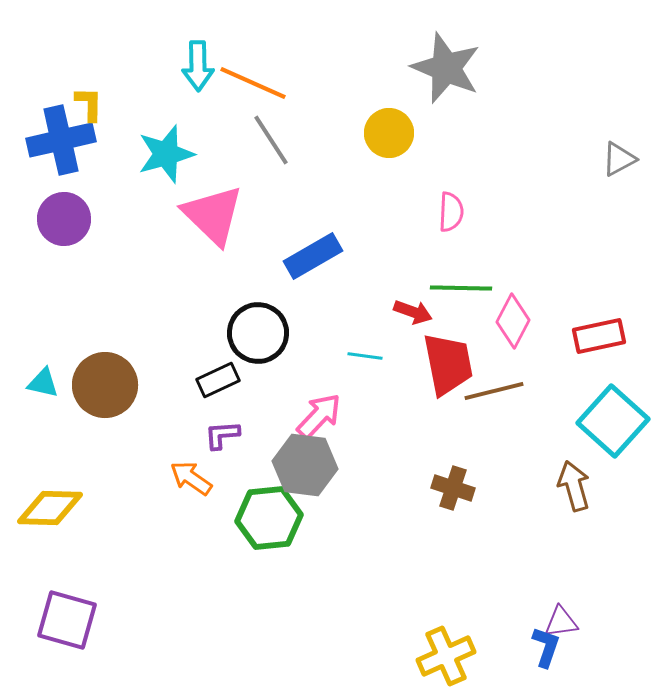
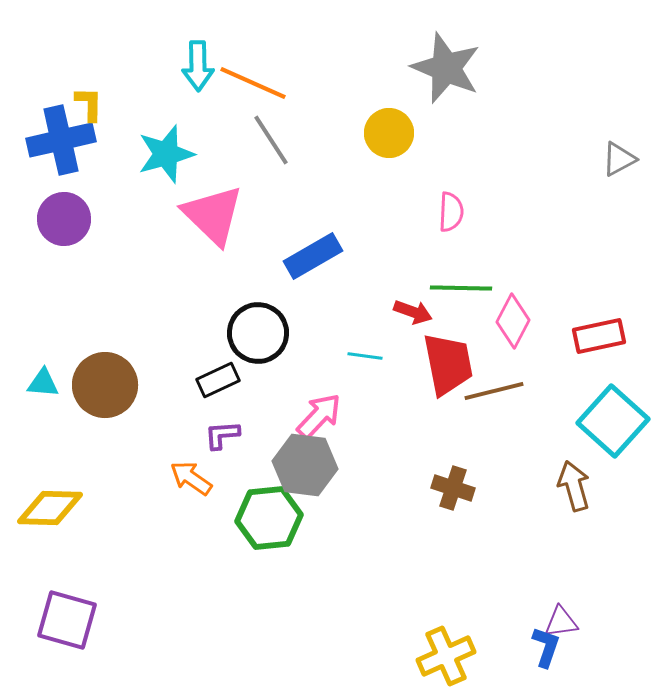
cyan triangle: rotated 8 degrees counterclockwise
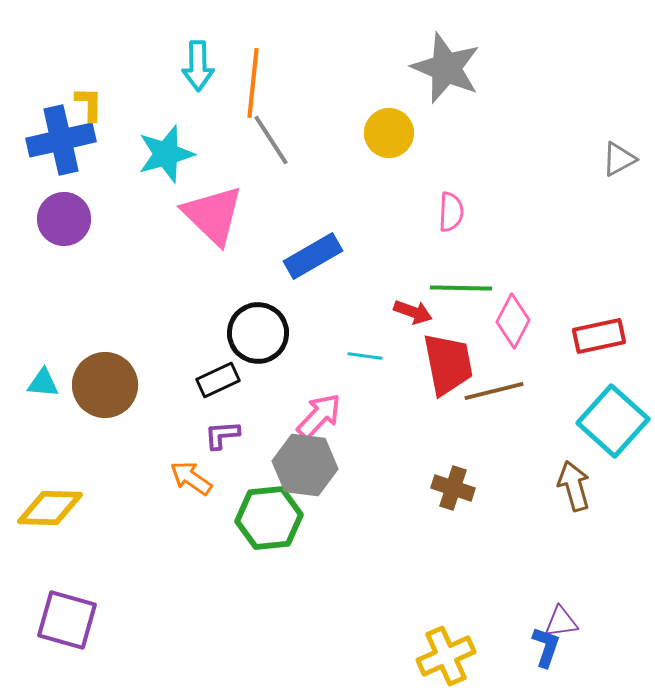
orange line: rotated 72 degrees clockwise
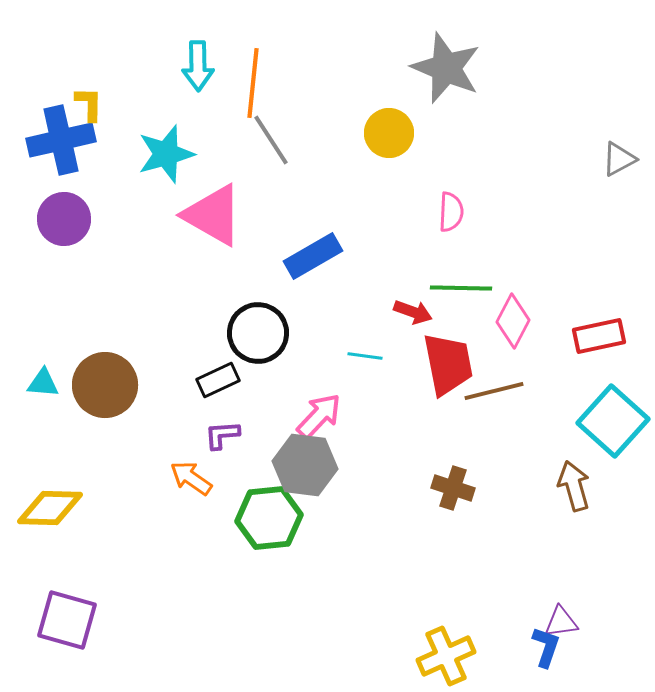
pink triangle: rotated 14 degrees counterclockwise
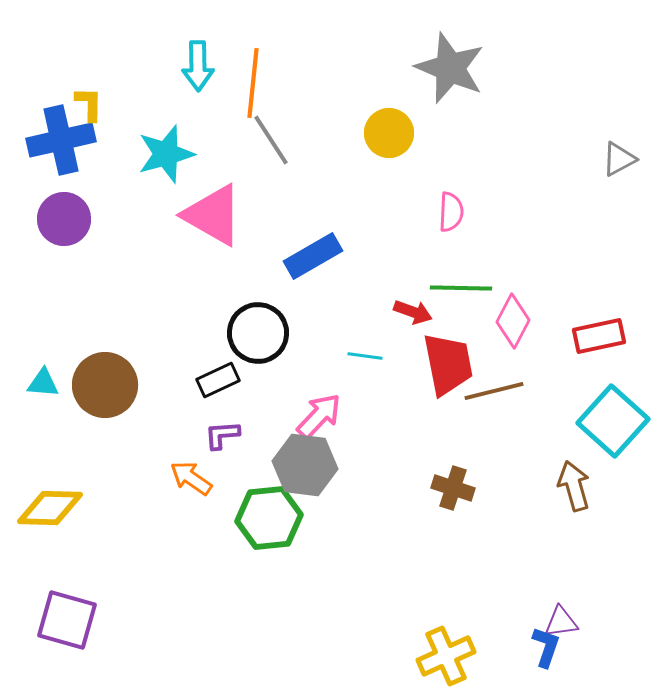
gray star: moved 4 px right
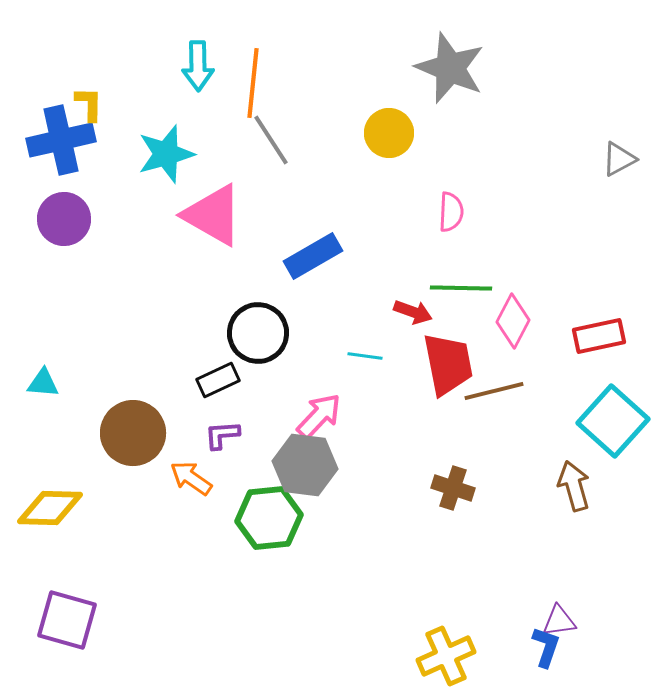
brown circle: moved 28 px right, 48 px down
purple triangle: moved 2 px left, 1 px up
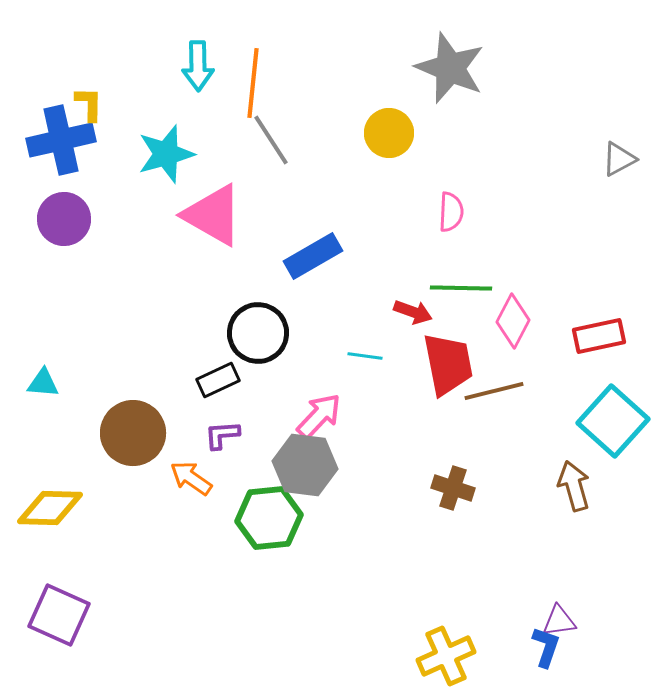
purple square: moved 8 px left, 5 px up; rotated 8 degrees clockwise
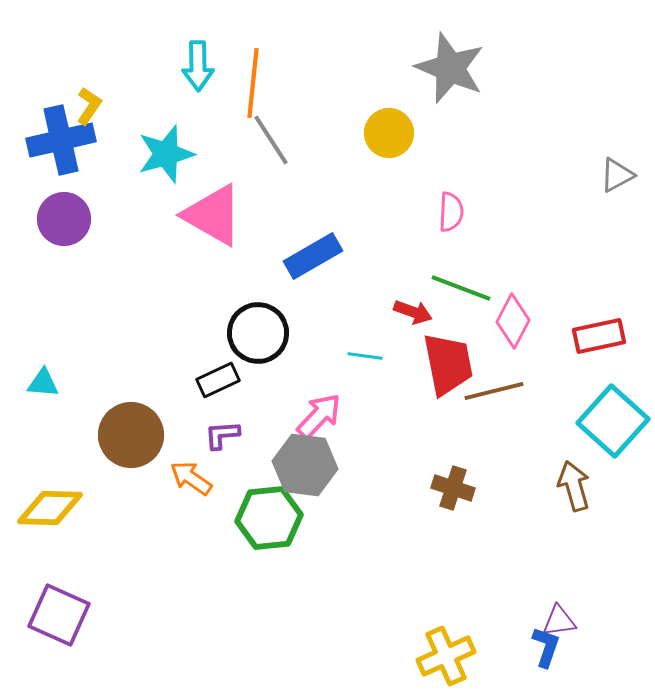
yellow L-shape: moved 2 px down; rotated 33 degrees clockwise
gray triangle: moved 2 px left, 16 px down
green line: rotated 20 degrees clockwise
brown circle: moved 2 px left, 2 px down
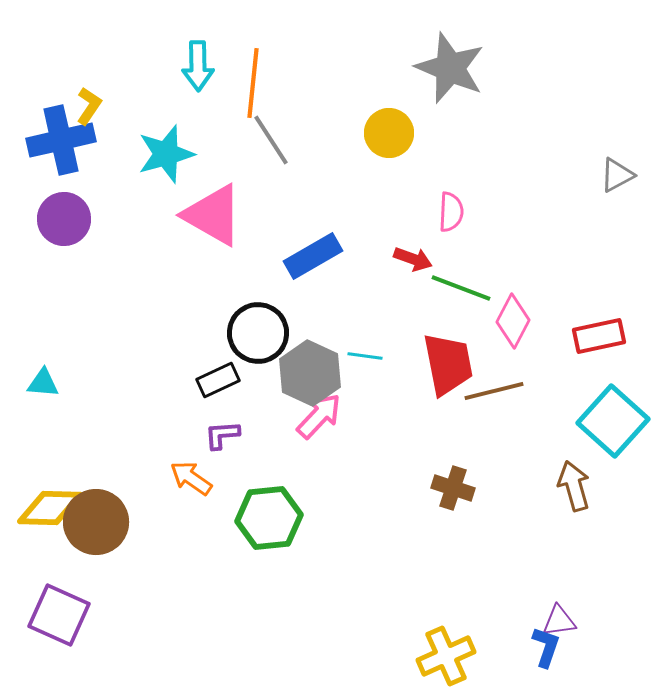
red arrow: moved 53 px up
brown circle: moved 35 px left, 87 px down
gray hexagon: moved 5 px right, 92 px up; rotated 18 degrees clockwise
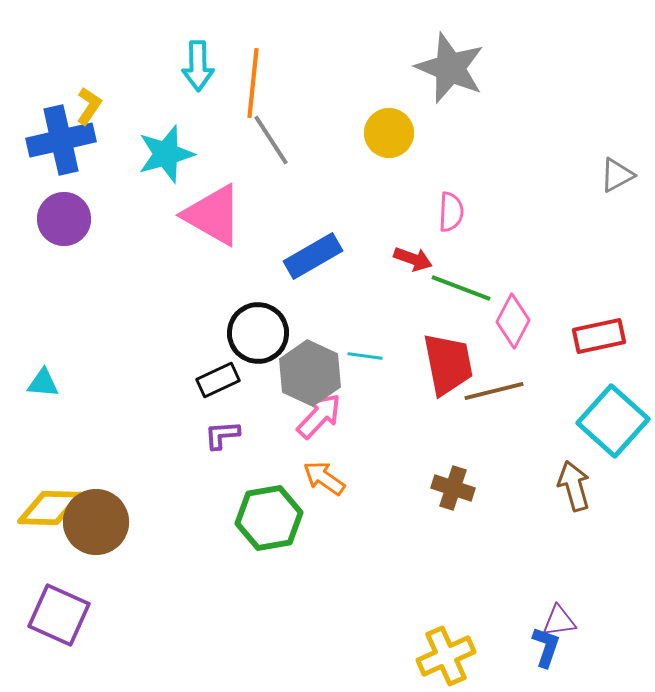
orange arrow: moved 133 px right
green hexagon: rotated 4 degrees counterclockwise
